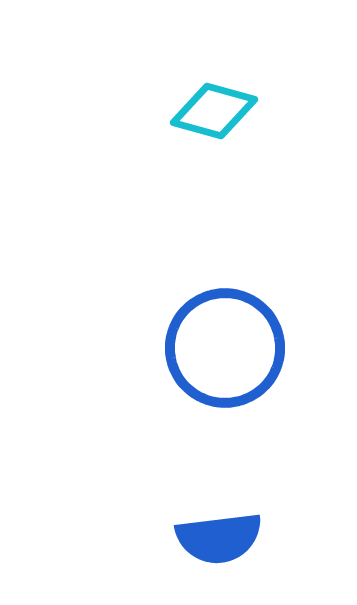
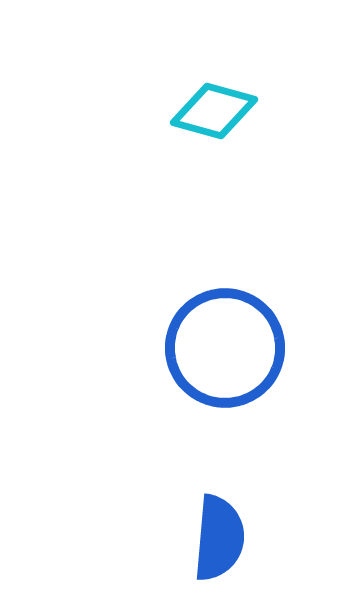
blue semicircle: rotated 78 degrees counterclockwise
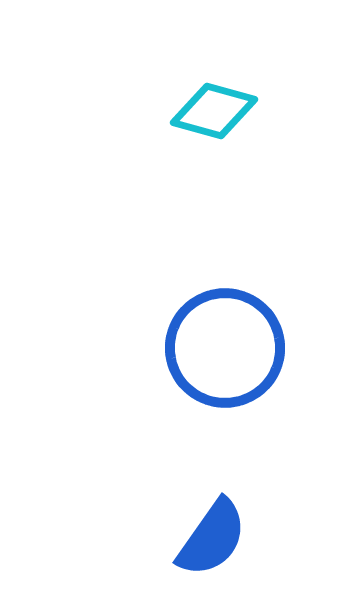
blue semicircle: moved 7 px left; rotated 30 degrees clockwise
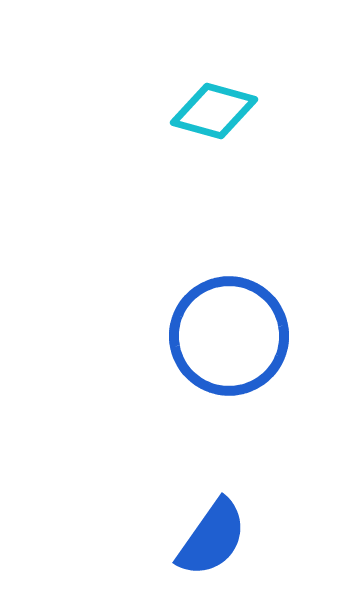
blue circle: moved 4 px right, 12 px up
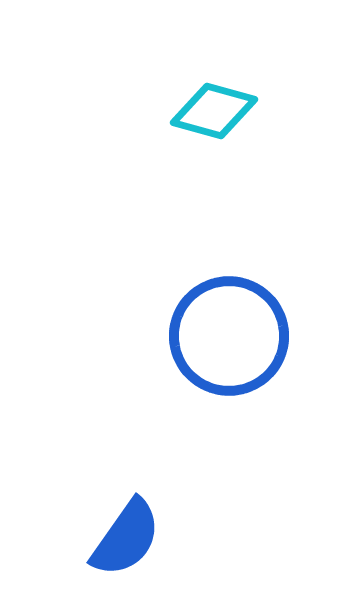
blue semicircle: moved 86 px left
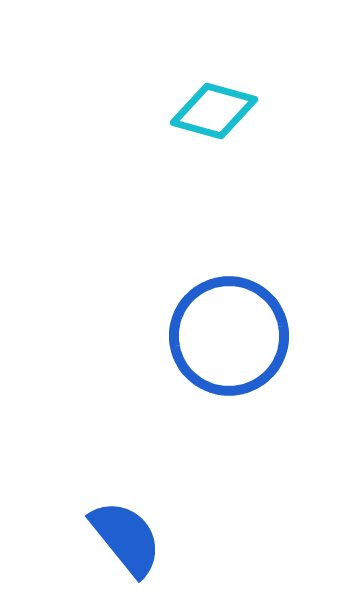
blue semicircle: rotated 74 degrees counterclockwise
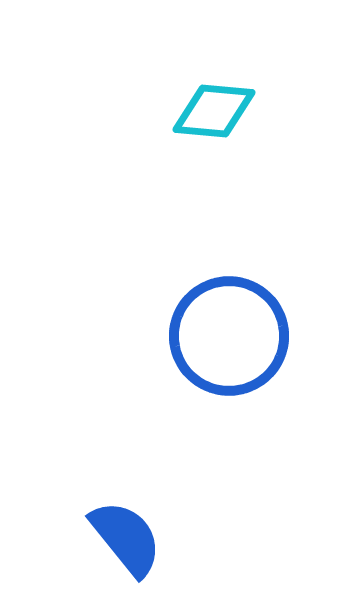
cyan diamond: rotated 10 degrees counterclockwise
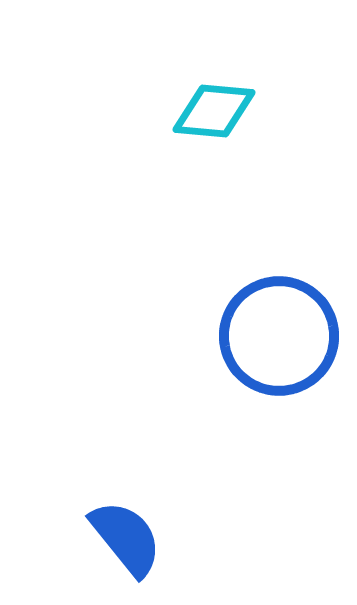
blue circle: moved 50 px right
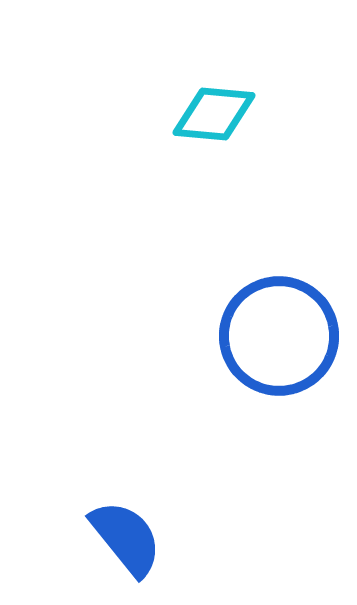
cyan diamond: moved 3 px down
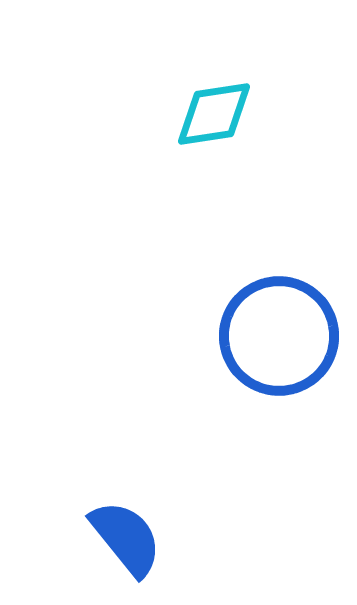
cyan diamond: rotated 14 degrees counterclockwise
